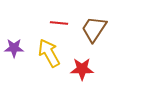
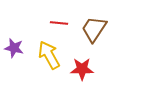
purple star: rotated 12 degrees clockwise
yellow arrow: moved 2 px down
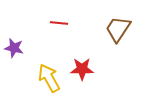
brown trapezoid: moved 24 px right
yellow arrow: moved 23 px down
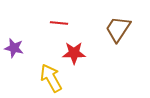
red star: moved 8 px left, 16 px up
yellow arrow: moved 2 px right
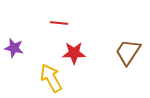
brown trapezoid: moved 10 px right, 23 px down
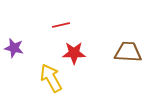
red line: moved 2 px right, 2 px down; rotated 18 degrees counterclockwise
brown trapezoid: rotated 60 degrees clockwise
